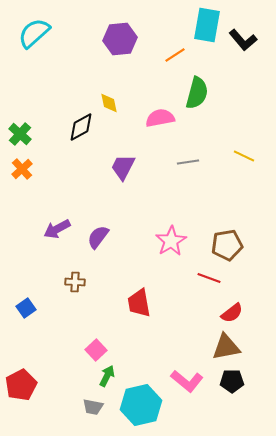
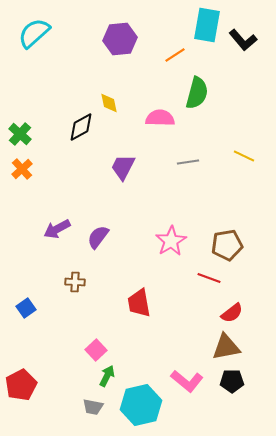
pink semicircle: rotated 12 degrees clockwise
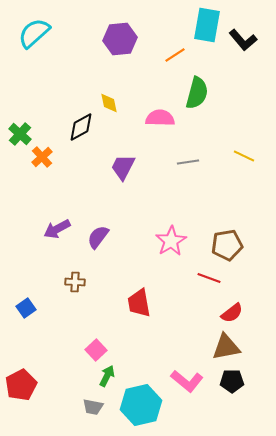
orange cross: moved 20 px right, 12 px up
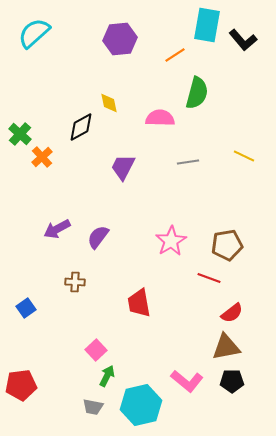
red pentagon: rotated 20 degrees clockwise
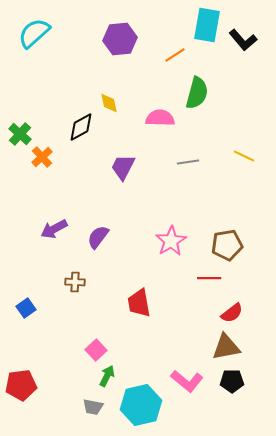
purple arrow: moved 3 px left
red line: rotated 20 degrees counterclockwise
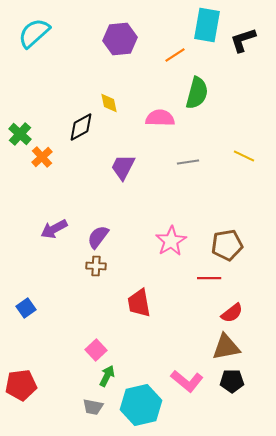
black L-shape: rotated 112 degrees clockwise
brown cross: moved 21 px right, 16 px up
